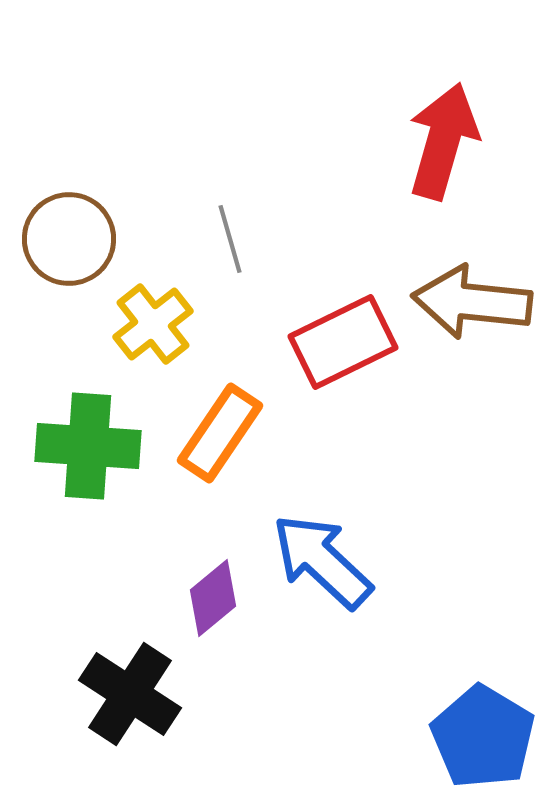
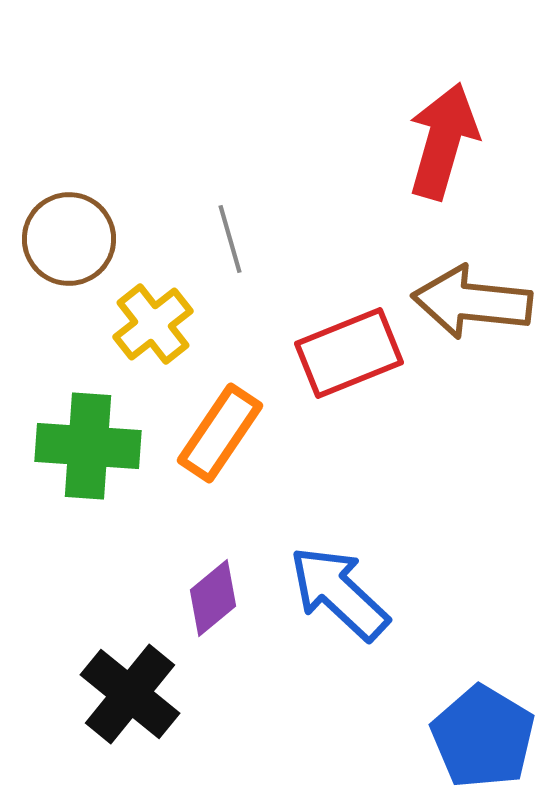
red rectangle: moved 6 px right, 11 px down; rotated 4 degrees clockwise
blue arrow: moved 17 px right, 32 px down
black cross: rotated 6 degrees clockwise
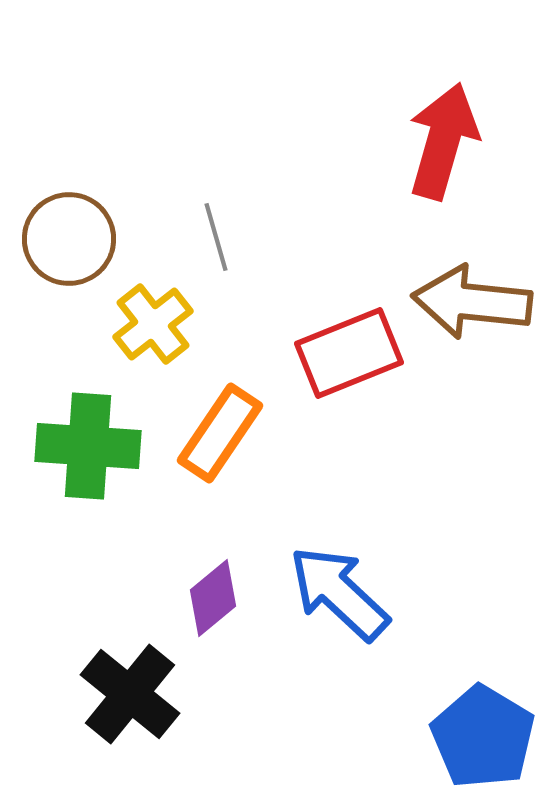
gray line: moved 14 px left, 2 px up
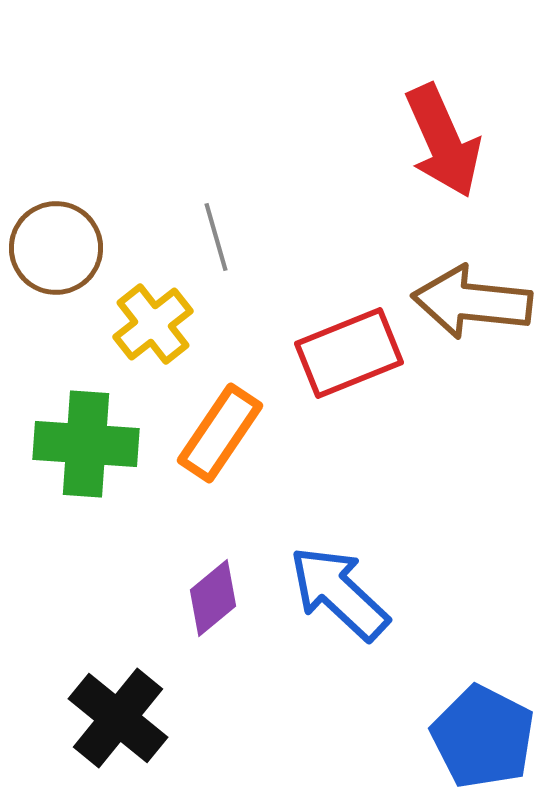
red arrow: rotated 140 degrees clockwise
brown circle: moved 13 px left, 9 px down
green cross: moved 2 px left, 2 px up
black cross: moved 12 px left, 24 px down
blue pentagon: rotated 4 degrees counterclockwise
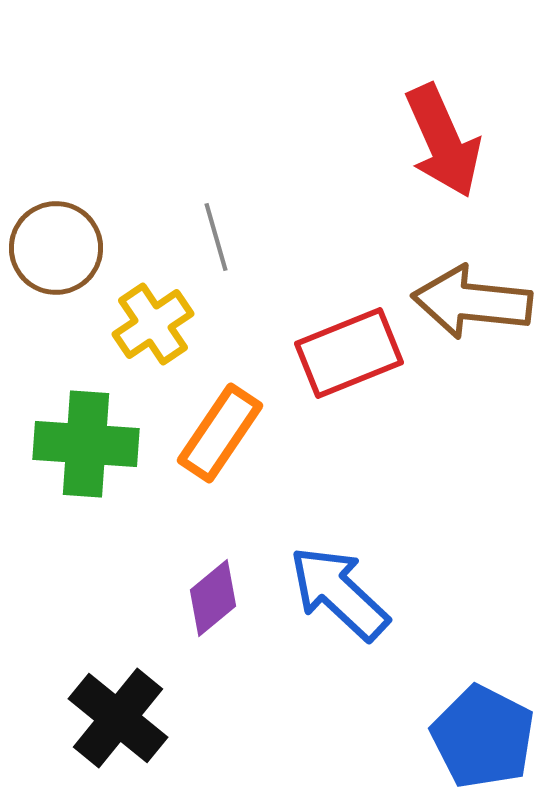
yellow cross: rotated 4 degrees clockwise
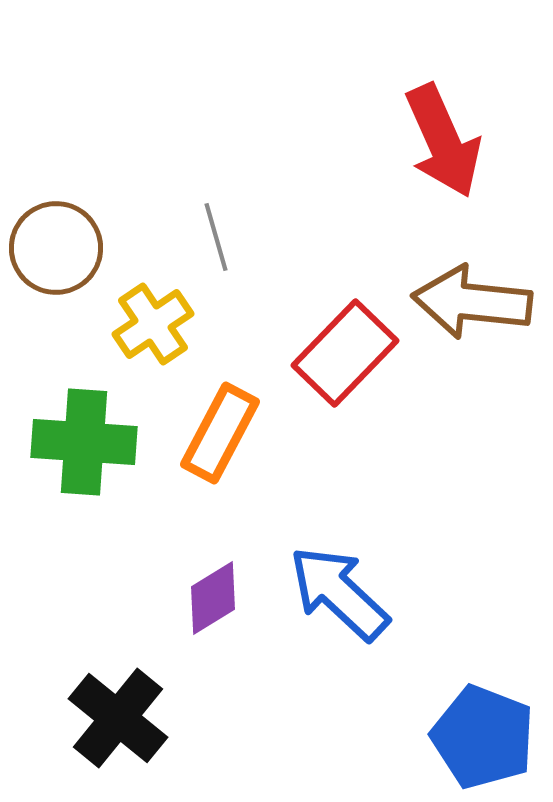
red rectangle: moved 4 px left; rotated 24 degrees counterclockwise
orange rectangle: rotated 6 degrees counterclockwise
green cross: moved 2 px left, 2 px up
purple diamond: rotated 8 degrees clockwise
blue pentagon: rotated 6 degrees counterclockwise
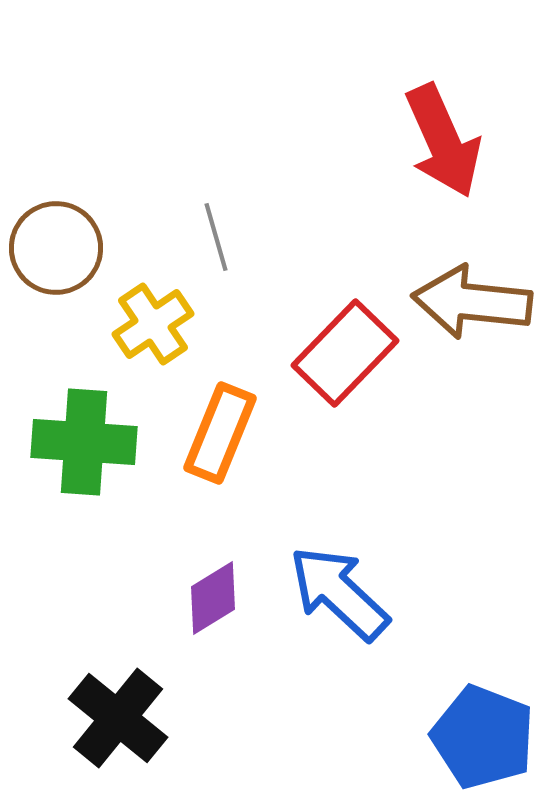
orange rectangle: rotated 6 degrees counterclockwise
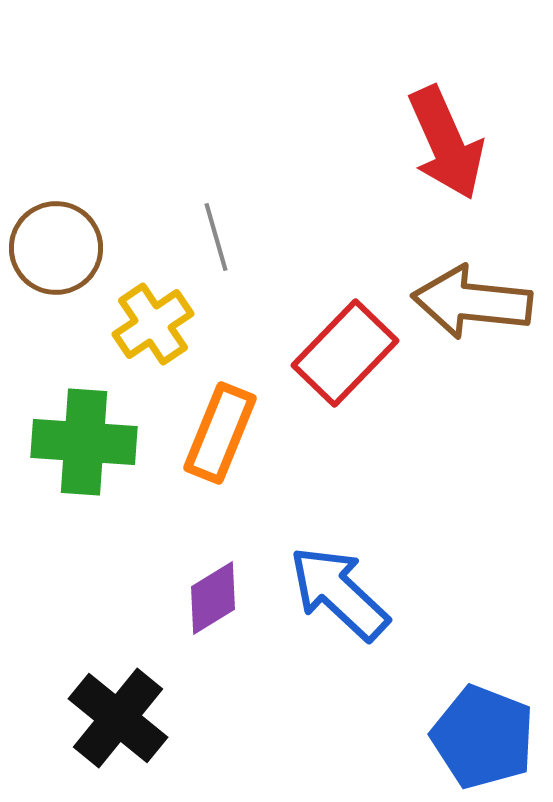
red arrow: moved 3 px right, 2 px down
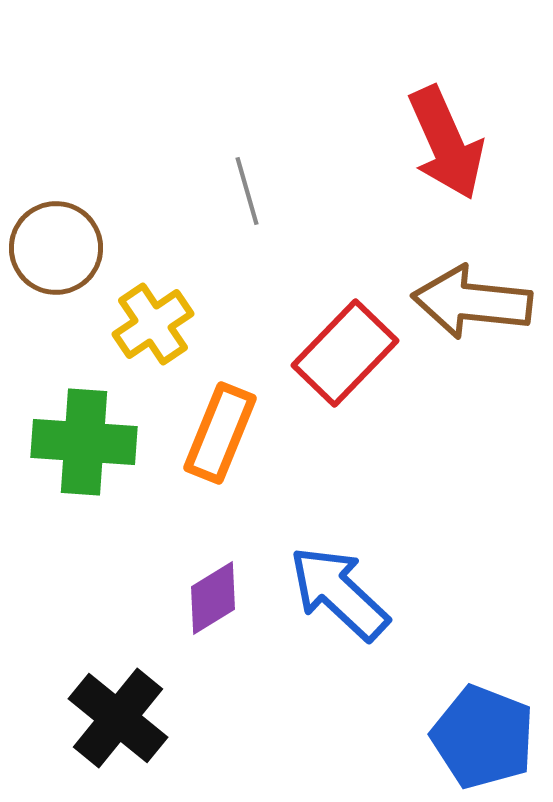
gray line: moved 31 px right, 46 px up
